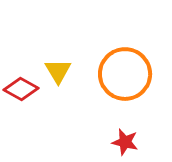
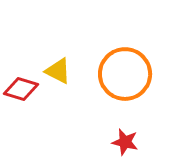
yellow triangle: rotated 32 degrees counterclockwise
red diamond: rotated 12 degrees counterclockwise
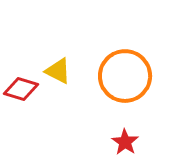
orange circle: moved 2 px down
red star: rotated 20 degrees clockwise
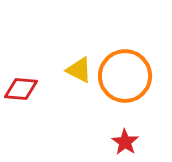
yellow triangle: moved 21 px right, 1 px up
red diamond: rotated 12 degrees counterclockwise
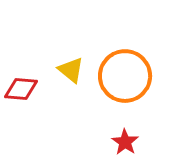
yellow triangle: moved 8 px left; rotated 12 degrees clockwise
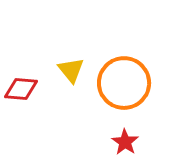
yellow triangle: rotated 12 degrees clockwise
orange circle: moved 1 px left, 7 px down
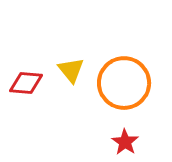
red diamond: moved 5 px right, 6 px up
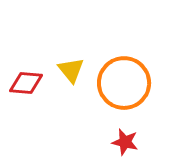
red star: rotated 20 degrees counterclockwise
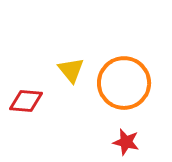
red diamond: moved 18 px down
red star: moved 1 px right
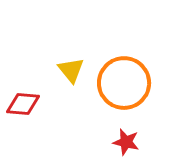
red diamond: moved 3 px left, 3 px down
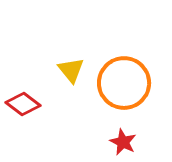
red diamond: rotated 32 degrees clockwise
red star: moved 3 px left; rotated 12 degrees clockwise
